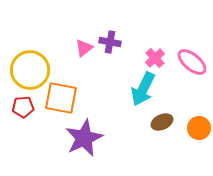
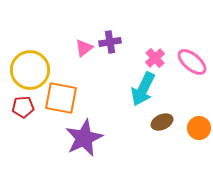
purple cross: rotated 20 degrees counterclockwise
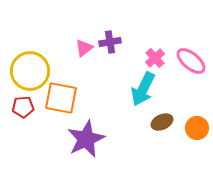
pink ellipse: moved 1 px left, 1 px up
yellow circle: moved 1 px down
orange circle: moved 2 px left
purple star: moved 2 px right, 1 px down
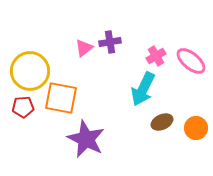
pink cross: moved 1 px right, 2 px up; rotated 12 degrees clockwise
orange circle: moved 1 px left
purple star: rotated 21 degrees counterclockwise
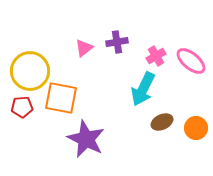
purple cross: moved 7 px right
red pentagon: moved 1 px left
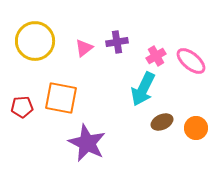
yellow circle: moved 5 px right, 30 px up
purple star: moved 1 px right, 4 px down
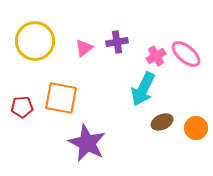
pink ellipse: moved 5 px left, 7 px up
